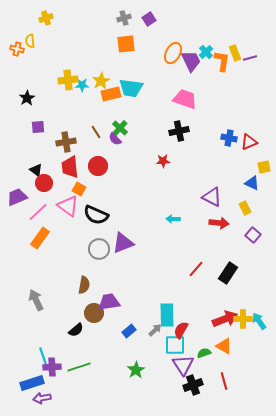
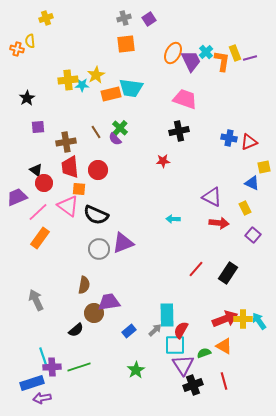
yellow star at (101, 81): moved 5 px left, 6 px up
red circle at (98, 166): moved 4 px down
orange square at (79, 189): rotated 24 degrees counterclockwise
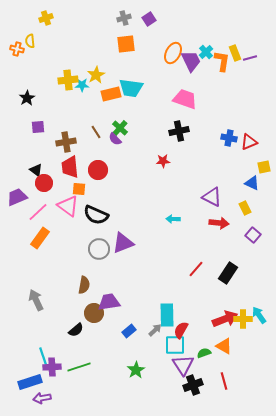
cyan arrow at (259, 321): moved 6 px up
blue rectangle at (32, 383): moved 2 px left, 1 px up
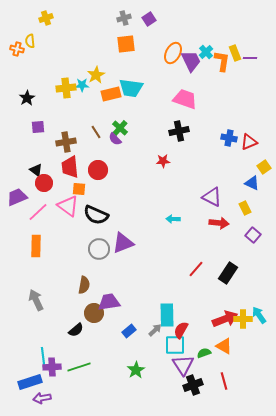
purple line at (250, 58): rotated 16 degrees clockwise
yellow cross at (68, 80): moved 2 px left, 8 px down
yellow square at (264, 167): rotated 24 degrees counterclockwise
orange rectangle at (40, 238): moved 4 px left, 8 px down; rotated 35 degrees counterclockwise
cyan line at (43, 356): rotated 12 degrees clockwise
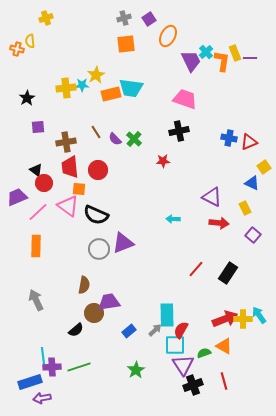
orange ellipse at (173, 53): moved 5 px left, 17 px up
green cross at (120, 128): moved 14 px right, 11 px down
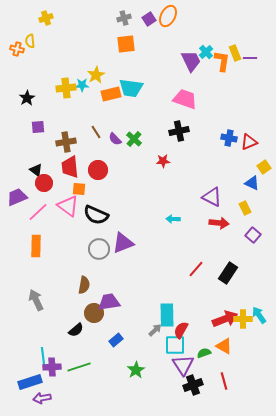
orange ellipse at (168, 36): moved 20 px up
blue rectangle at (129, 331): moved 13 px left, 9 px down
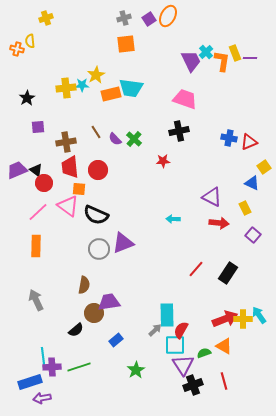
purple trapezoid at (17, 197): moved 27 px up
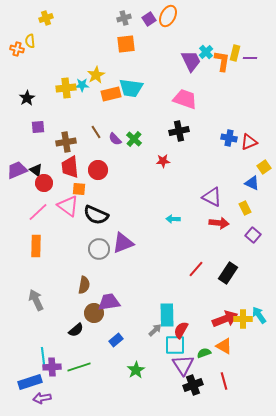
yellow rectangle at (235, 53): rotated 35 degrees clockwise
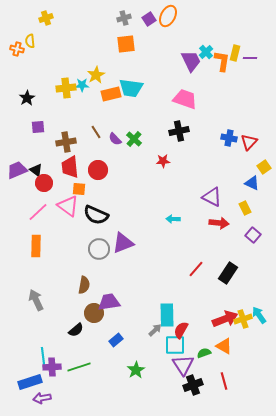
red triangle at (249, 142): rotated 24 degrees counterclockwise
yellow cross at (243, 319): rotated 18 degrees counterclockwise
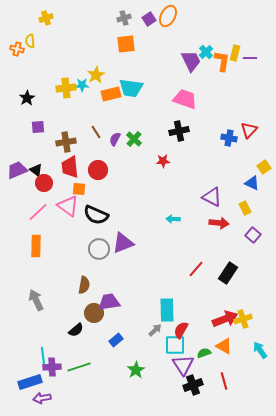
purple semicircle at (115, 139): rotated 72 degrees clockwise
red triangle at (249, 142): moved 12 px up
cyan rectangle at (167, 315): moved 5 px up
cyan arrow at (259, 315): moved 1 px right, 35 px down
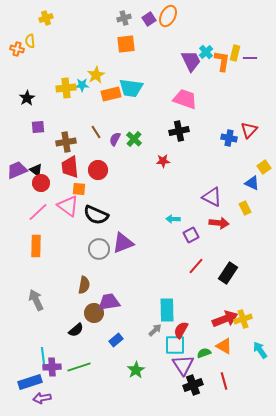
red circle at (44, 183): moved 3 px left
purple square at (253, 235): moved 62 px left; rotated 21 degrees clockwise
red line at (196, 269): moved 3 px up
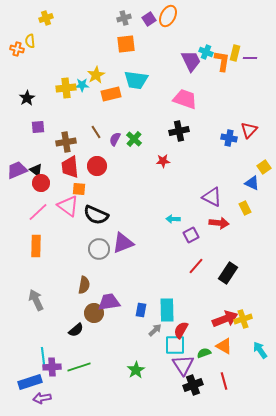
cyan cross at (206, 52): rotated 24 degrees counterclockwise
cyan trapezoid at (131, 88): moved 5 px right, 8 px up
red circle at (98, 170): moved 1 px left, 4 px up
blue rectangle at (116, 340): moved 25 px right, 30 px up; rotated 40 degrees counterclockwise
